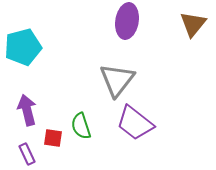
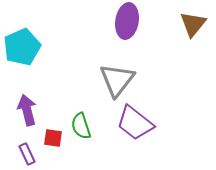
cyan pentagon: moved 1 px left; rotated 9 degrees counterclockwise
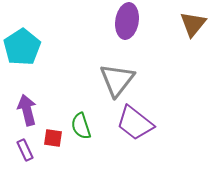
cyan pentagon: rotated 9 degrees counterclockwise
purple rectangle: moved 2 px left, 4 px up
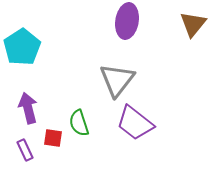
purple arrow: moved 1 px right, 2 px up
green semicircle: moved 2 px left, 3 px up
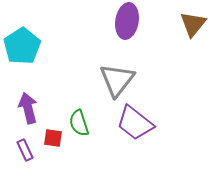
cyan pentagon: moved 1 px up
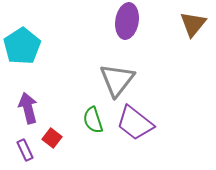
green semicircle: moved 14 px right, 3 px up
red square: moved 1 px left; rotated 30 degrees clockwise
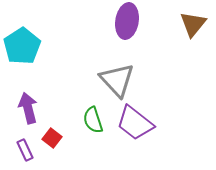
gray triangle: rotated 21 degrees counterclockwise
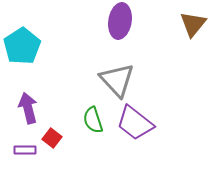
purple ellipse: moved 7 px left
purple rectangle: rotated 65 degrees counterclockwise
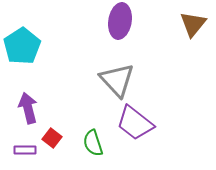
green semicircle: moved 23 px down
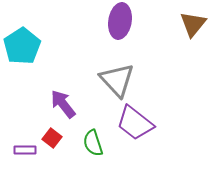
purple arrow: moved 35 px right, 4 px up; rotated 24 degrees counterclockwise
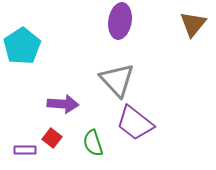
purple arrow: rotated 132 degrees clockwise
